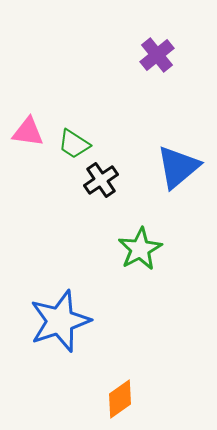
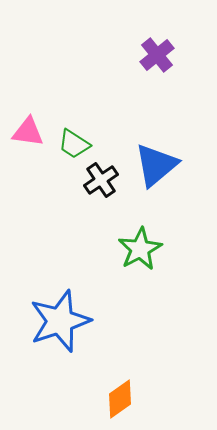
blue triangle: moved 22 px left, 2 px up
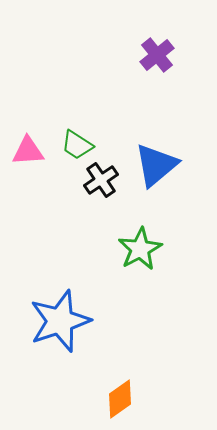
pink triangle: moved 19 px down; rotated 12 degrees counterclockwise
green trapezoid: moved 3 px right, 1 px down
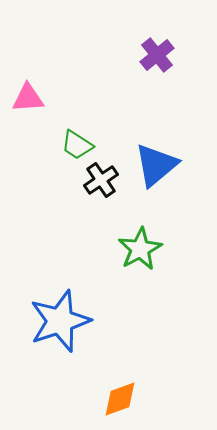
pink triangle: moved 53 px up
orange diamond: rotated 15 degrees clockwise
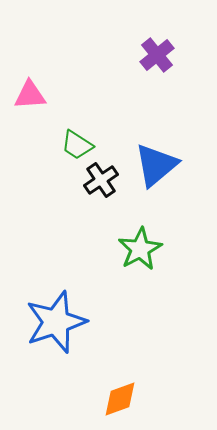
pink triangle: moved 2 px right, 3 px up
blue star: moved 4 px left, 1 px down
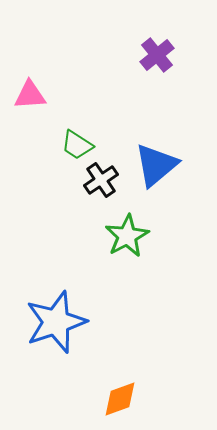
green star: moved 13 px left, 13 px up
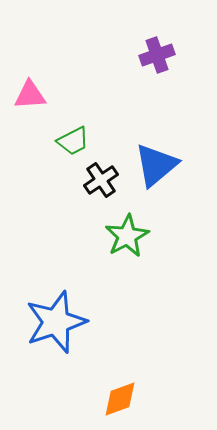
purple cross: rotated 20 degrees clockwise
green trapezoid: moved 4 px left, 4 px up; rotated 60 degrees counterclockwise
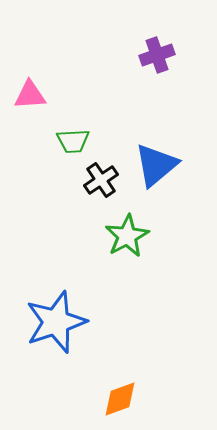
green trapezoid: rotated 24 degrees clockwise
